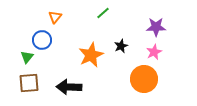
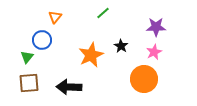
black star: rotated 16 degrees counterclockwise
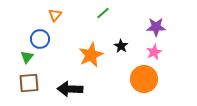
orange triangle: moved 2 px up
blue circle: moved 2 px left, 1 px up
black arrow: moved 1 px right, 2 px down
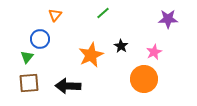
purple star: moved 12 px right, 8 px up
black arrow: moved 2 px left, 3 px up
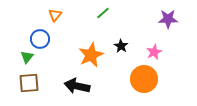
black arrow: moved 9 px right; rotated 10 degrees clockwise
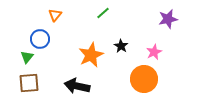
purple star: rotated 12 degrees counterclockwise
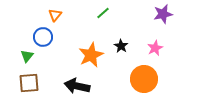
purple star: moved 5 px left, 5 px up
blue circle: moved 3 px right, 2 px up
pink star: moved 1 px right, 4 px up
green triangle: moved 1 px up
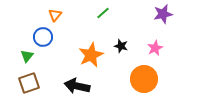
black star: rotated 16 degrees counterclockwise
brown square: rotated 15 degrees counterclockwise
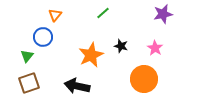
pink star: rotated 14 degrees counterclockwise
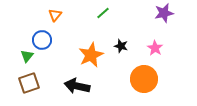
purple star: moved 1 px right, 1 px up
blue circle: moved 1 px left, 3 px down
